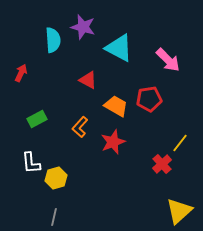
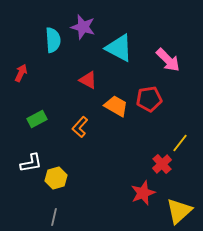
red star: moved 30 px right, 51 px down
white L-shape: rotated 95 degrees counterclockwise
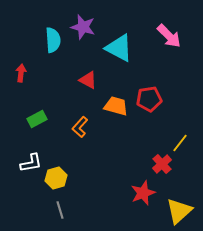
pink arrow: moved 1 px right, 24 px up
red arrow: rotated 18 degrees counterclockwise
orange trapezoid: rotated 15 degrees counterclockwise
gray line: moved 6 px right, 7 px up; rotated 30 degrees counterclockwise
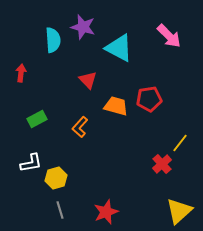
red triangle: rotated 18 degrees clockwise
red star: moved 37 px left, 19 px down
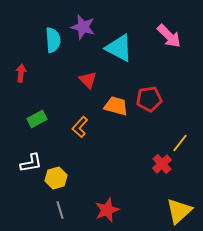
red star: moved 1 px right, 2 px up
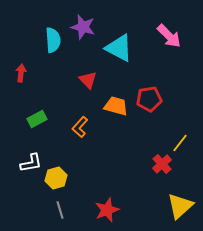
yellow triangle: moved 1 px right, 5 px up
